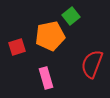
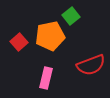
red square: moved 2 px right, 5 px up; rotated 24 degrees counterclockwise
red semicircle: moved 1 px left, 1 px down; rotated 132 degrees counterclockwise
pink rectangle: rotated 30 degrees clockwise
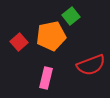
orange pentagon: moved 1 px right
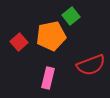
pink rectangle: moved 2 px right
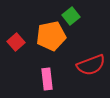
red square: moved 3 px left
pink rectangle: moved 1 px left, 1 px down; rotated 20 degrees counterclockwise
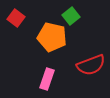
orange pentagon: moved 1 px right, 1 px down; rotated 24 degrees clockwise
red square: moved 24 px up; rotated 12 degrees counterclockwise
pink rectangle: rotated 25 degrees clockwise
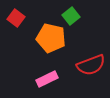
orange pentagon: moved 1 px left, 1 px down
pink rectangle: rotated 45 degrees clockwise
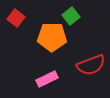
orange pentagon: moved 1 px right, 1 px up; rotated 12 degrees counterclockwise
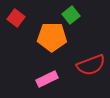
green square: moved 1 px up
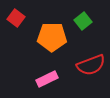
green square: moved 12 px right, 6 px down
